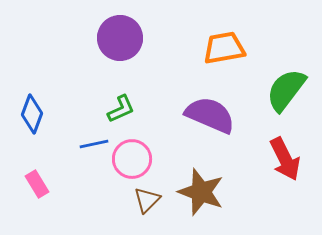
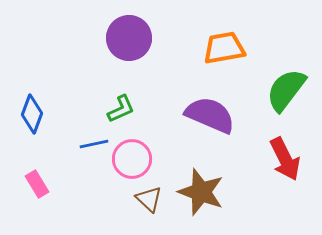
purple circle: moved 9 px right
brown triangle: moved 2 px right, 1 px up; rotated 32 degrees counterclockwise
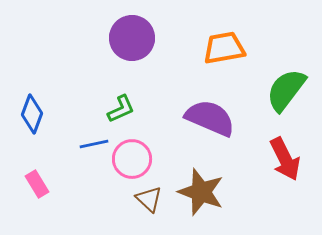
purple circle: moved 3 px right
purple semicircle: moved 3 px down
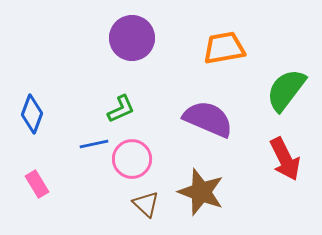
purple semicircle: moved 2 px left, 1 px down
brown triangle: moved 3 px left, 5 px down
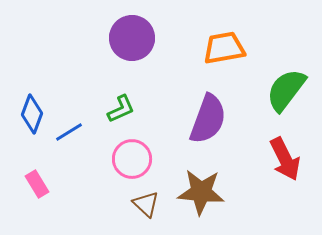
purple semicircle: rotated 87 degrees clockwise
blue line: moved 25 px left, 12 px up; rotated 20 degrees counterclockwise
brown star: rotated 15 degrees counterclockwise
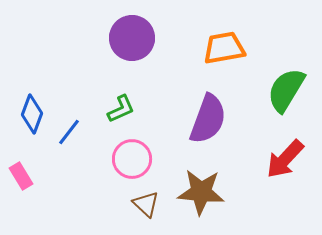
green semicircle: rotated 6 degrees counterclockwise
blue line: rotated 20 degrees counterclockwise
red arrow: rotated 69 degrees clockwise
pink rectangle: moved 16 px left, 8 px up
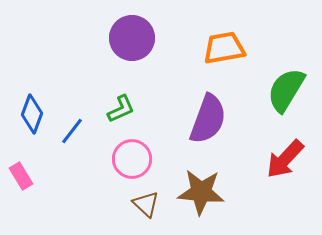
blue line: moved 3 px right, 1 px up
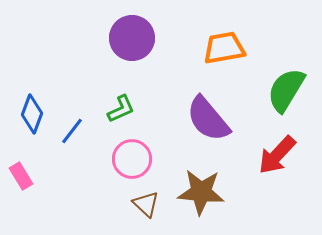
purple semicircle: rotated 120 degrees clockwise
red arrow: moved 8 px left, 4 px up
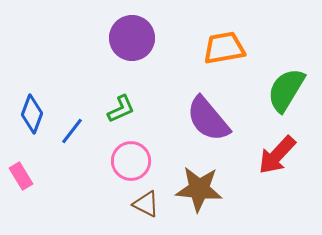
pink circle: moved 1 px left, 2 px down
brown star: moved 2 px left, 3 px up
brown triangle: rotated 16 degrees counterclockwise
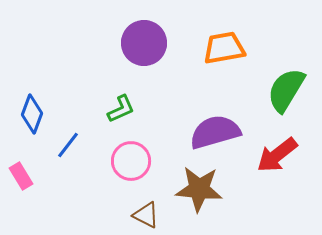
purple circle: moved 12 px right, 5 px down
purple semicircle: moved 7 px right, 13 px down; rotated 114 degrees clockwise
blue line: moved 4 px left, 14 px down
red arrow: rotated 9 degrees clockwise
brown triangle: moved 11 px down
